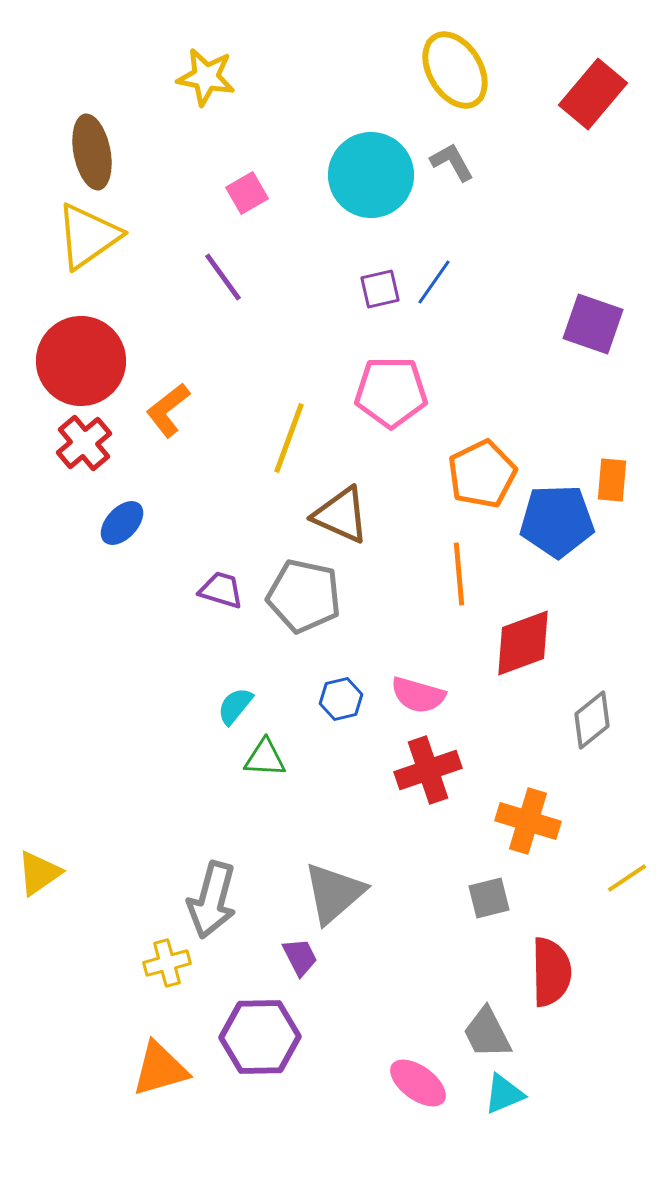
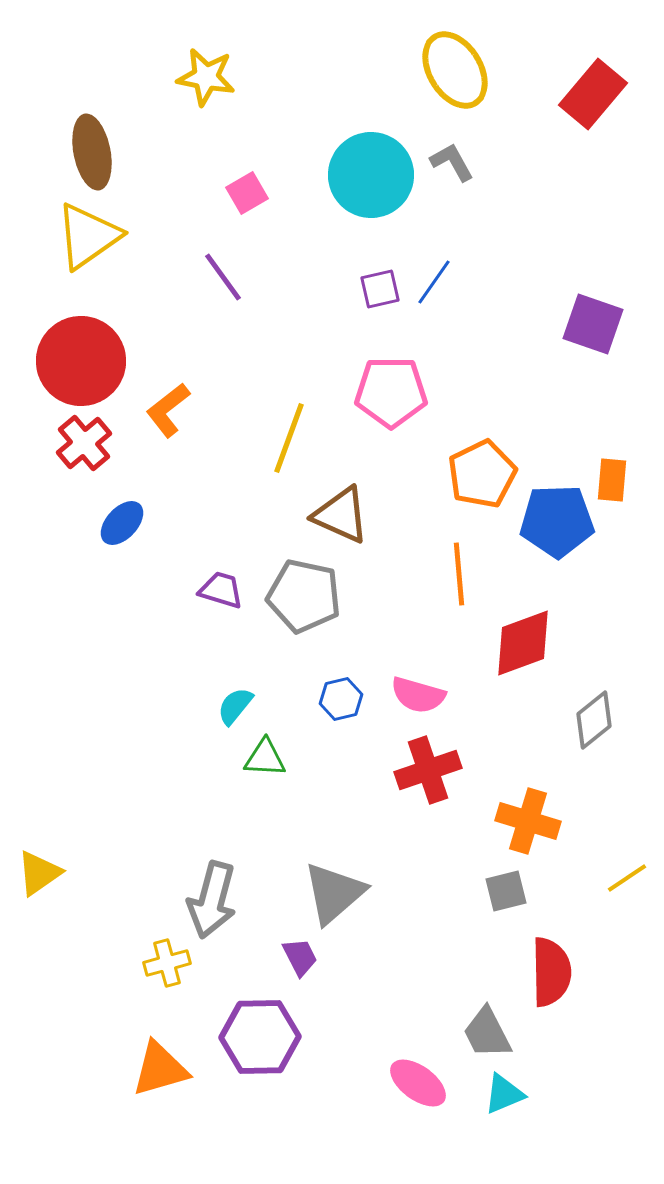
gray diamond at (592, 720): moved 2 px right
gray square at (489, 898): moved 17 px right, 7 px up
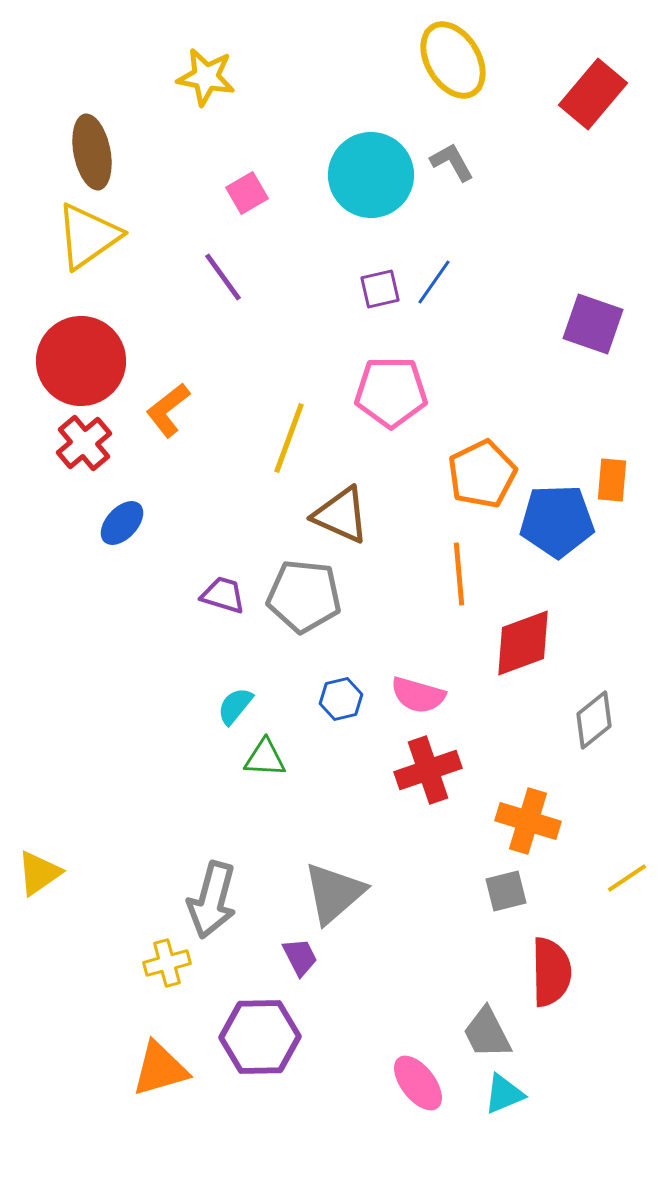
yellow ellipse at (455, 70): moved 2 px left, 10 px up
purple trapezoid at (221, 590): moved 2 px right, 5 px down
gray pentagon at (304, 596): rotated 6 degrees counterclockwise
pink ellipse at (418, 1083): rotated 16 degrees clockwise
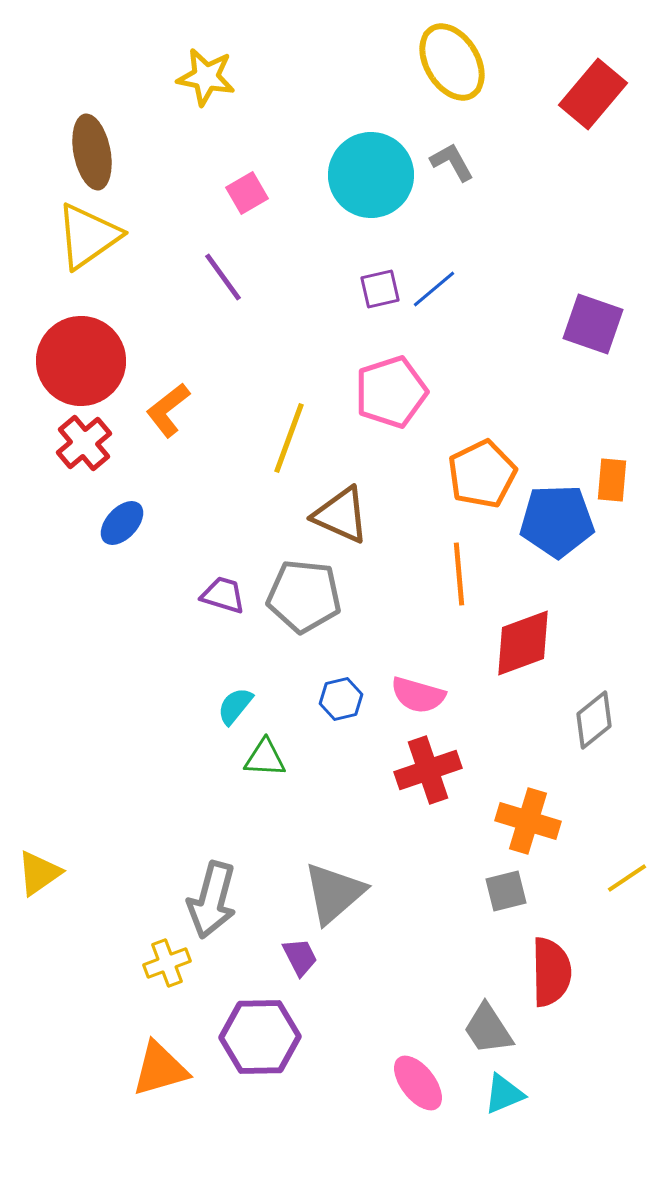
yellow ellipse at (453, 60): moved 1 px left, 2 px down
blue line at (434, 282): moved 7 px down; rotated 15 degrees clockwise
pink pentagon at (391, 392): rotated 18 degrees counterclockwise
yellow cross at (167, 963): rotated 6 degrees counterclockwise
gray trapezoid at (487, 1033): moved 1 px right, 4 px up; rotated 6 degrees counterclockwise
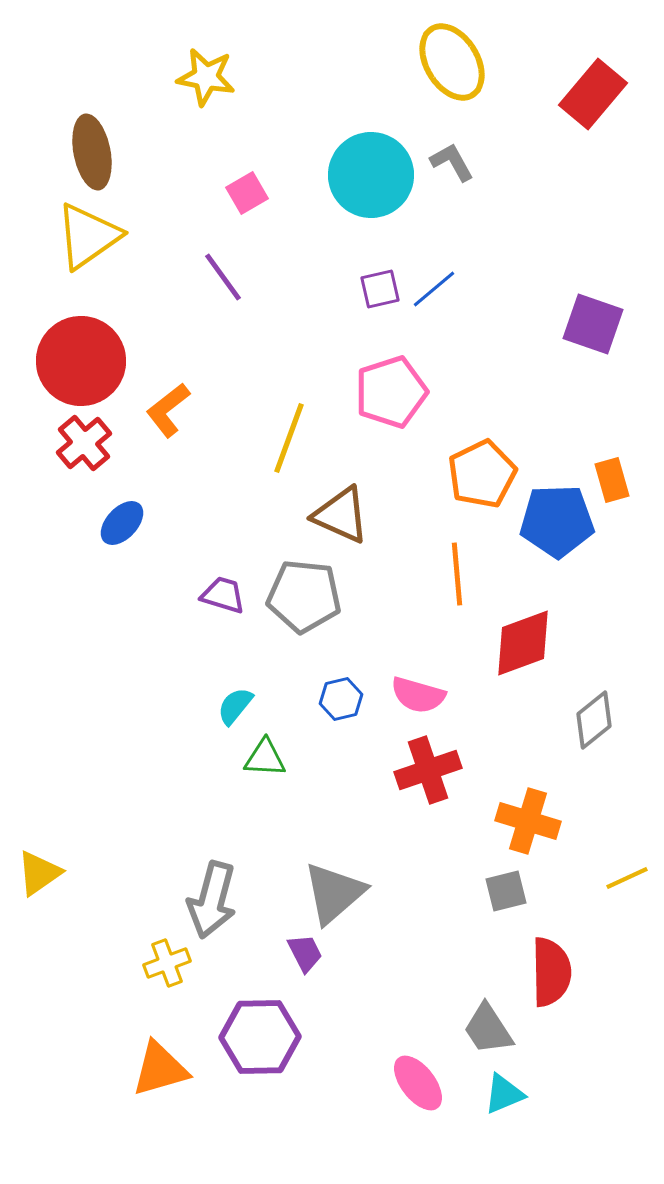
orange rectangle at (612, 480): rotated 21 degrees counterclockwise
orange line at (459, 574): moved 2 px left
yellow line at (627, 878): rotated 9 degrees clockwise
purple trapezoid at (300, 957): moved 5 px right, 4 px up
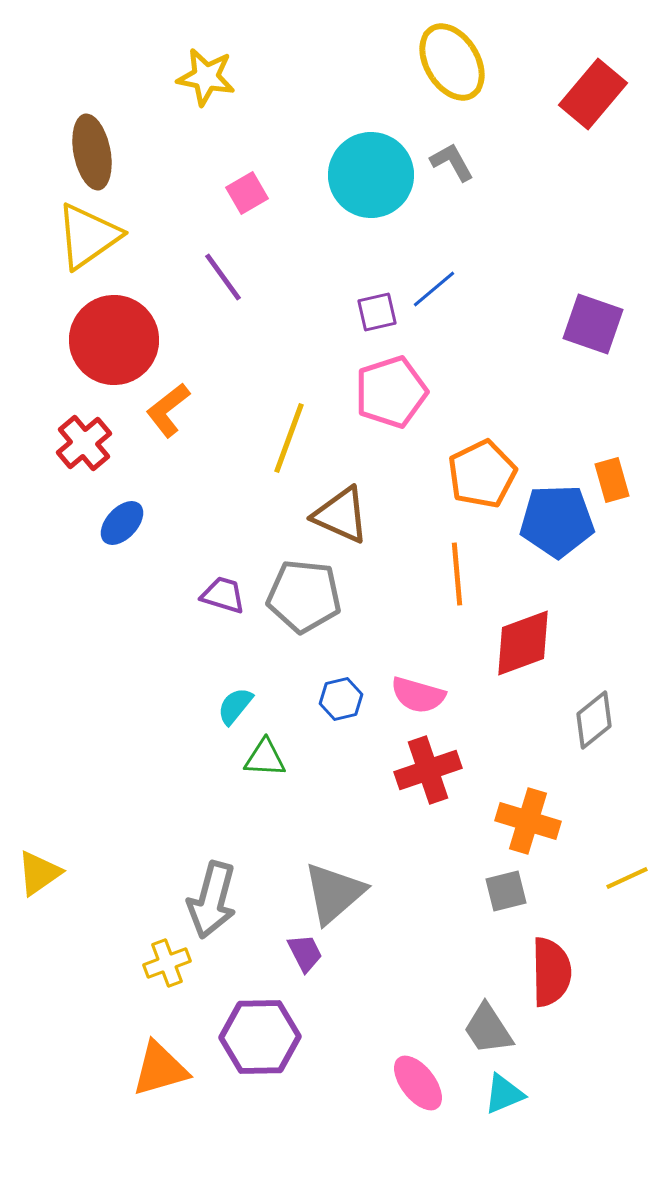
purple square at (380, 289): moved 3 px left, 23 px down
red circle at (81, 361): moved 33 px right, 21 px up
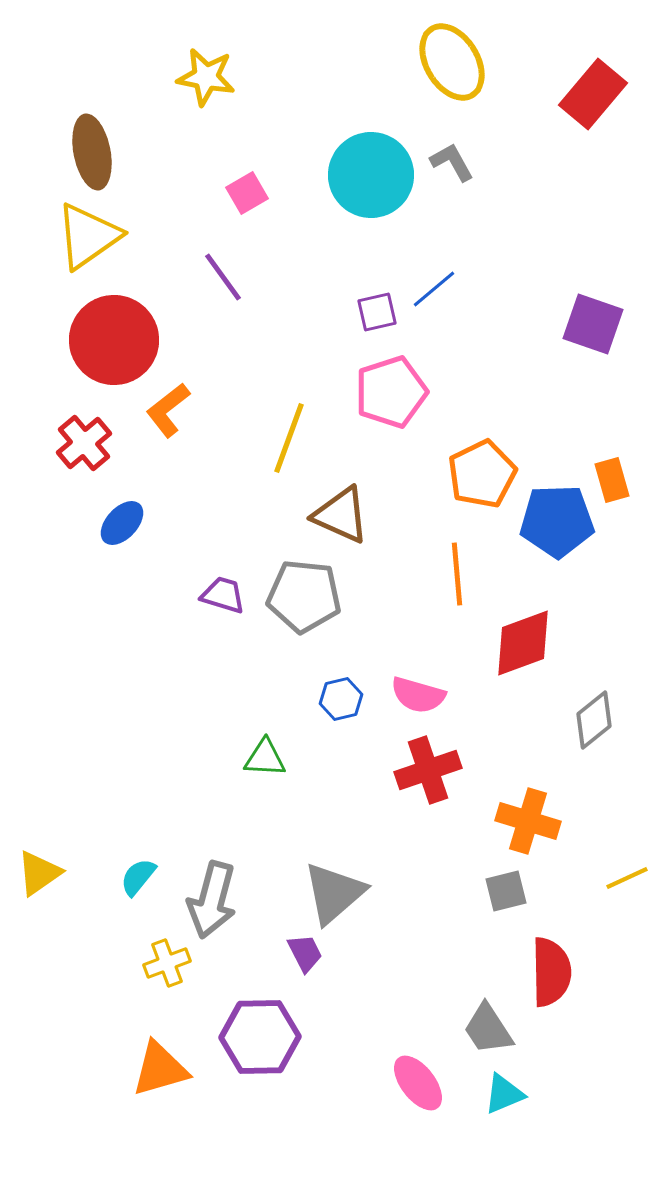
cyan semicircle at (235, 706): moved 97 px left, 171 px down
